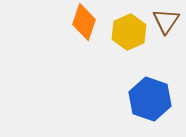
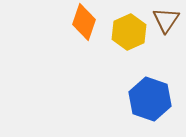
brown triangle: moved 1 px up
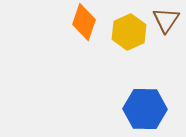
blue hexagon: moved 5 px left, 10 px down; rotated 18 degrees counterclockwise
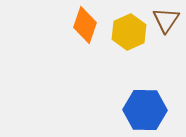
orange diamond: moved 1 px right, 3 px down
blue hexagon: moved 1 px down
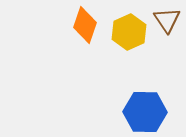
brown triangle: moved 1 px right; rotated 8 degrees counterclockwise
blue hexagon: moved 2 px down
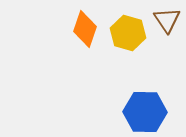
orange diamond: moved 4 px down
yellow hexagon: moved 1 px left, 1 px down; rotated 20 degrees counterclockwise
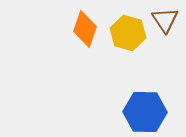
brown triangle: moved 2 px left
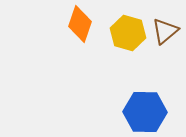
brown triangle: moved 11 px down; rotated 24 degrees clockwise
orange diamond: moved 5 px left, 5 px up
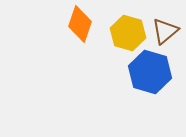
blue hexagon: moved 5 px right, 40 px up; rotated 15 degrees clockwise
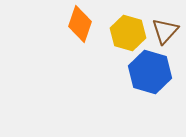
brown triangle: rotated 8 degrees counterclockwise
